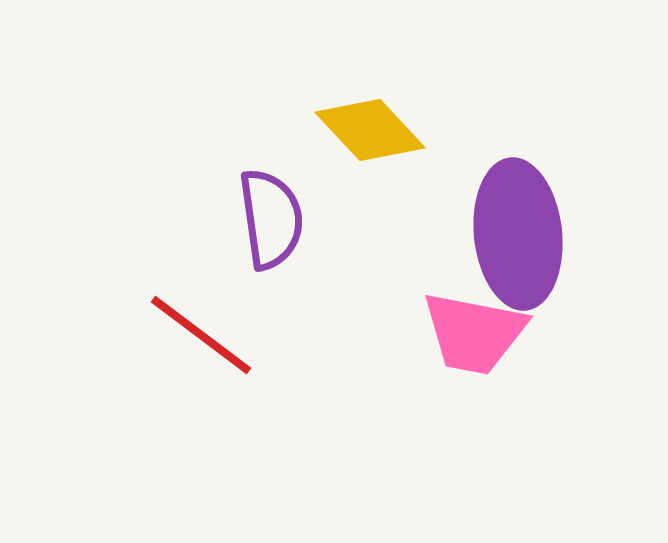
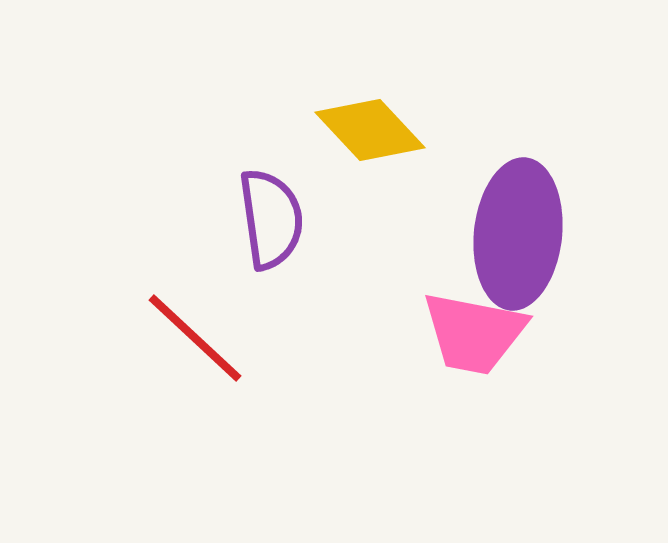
purple ellipse: rotated 12 degrees clockwise
red line: moved 6 px left, 3 px down; rotated 6 degrees clockwise
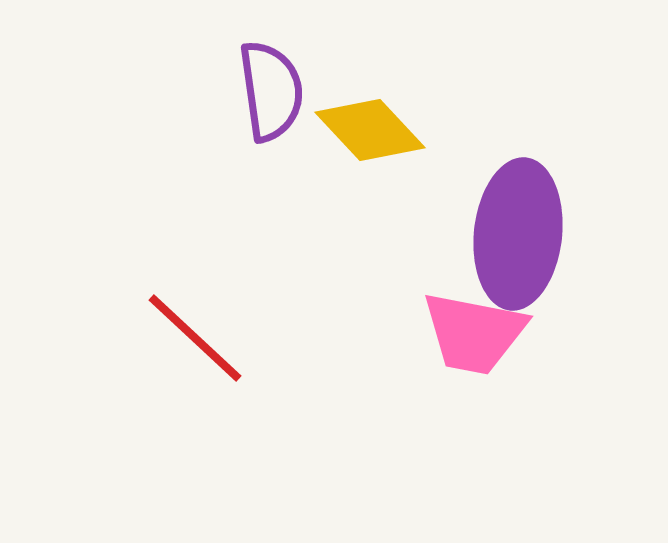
purple semicircle: moved 128 px up
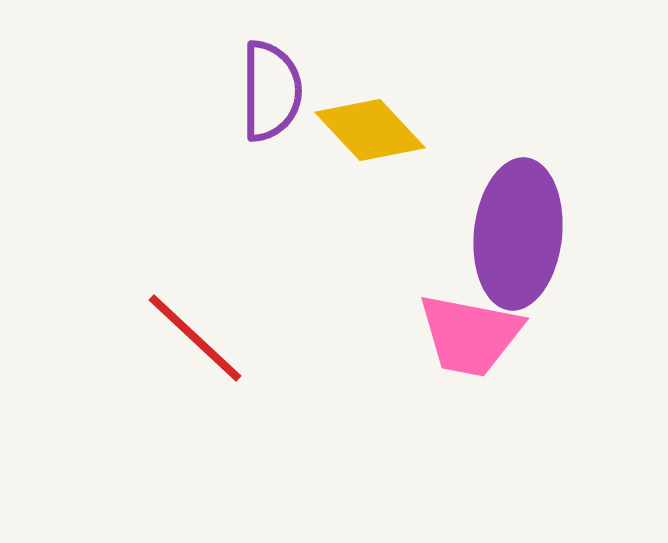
purple semicircle: rotated 8 degrees clockwise
pink trapezoid: moved 4 px left, 2 px down
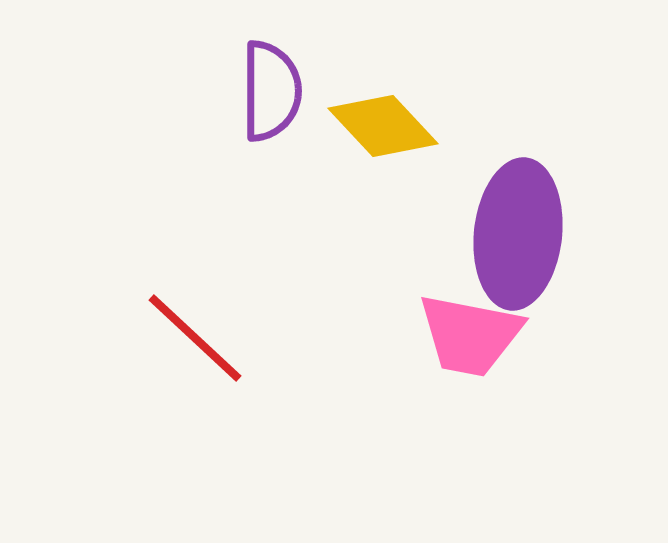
yellow diamond: moved 13 px right, 4 px up
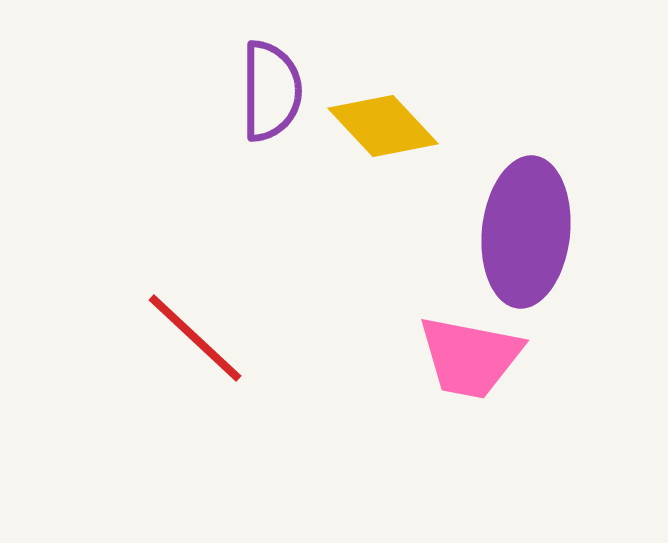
purple ellipse: moved 8 px right, 2 px up
pink trapezoid: moved 22 px down
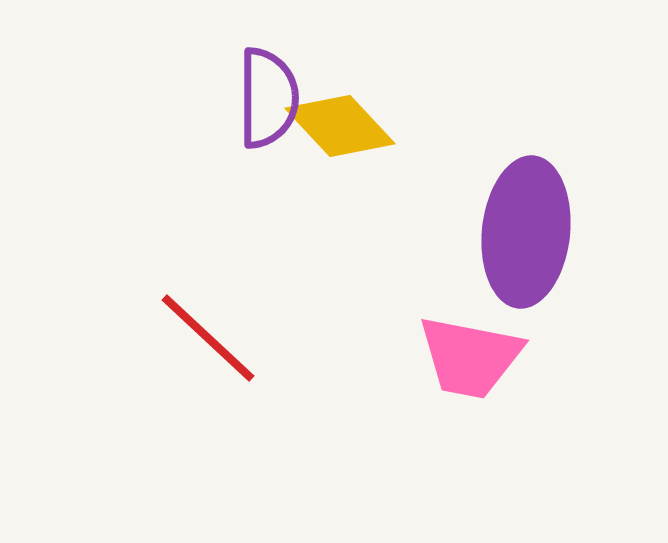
purple semicircle: moved 3 px left, 7 px down
yellow diamond: moved 43 px left
red line: moved 13 px right
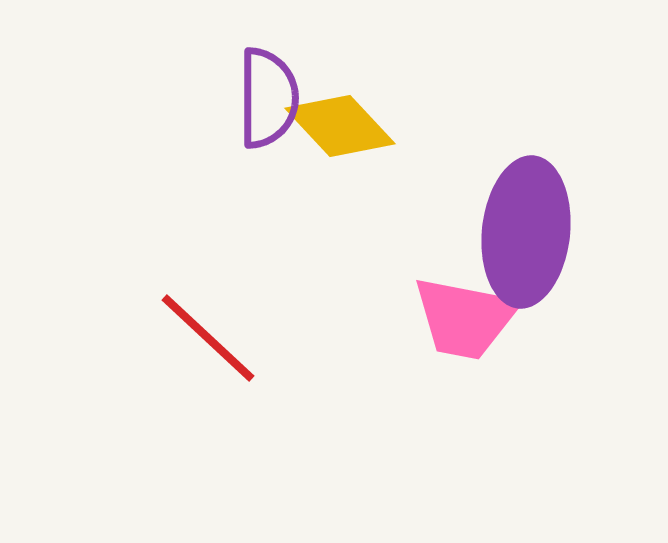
pink trapezoid: moved 5 px left, 39 px up
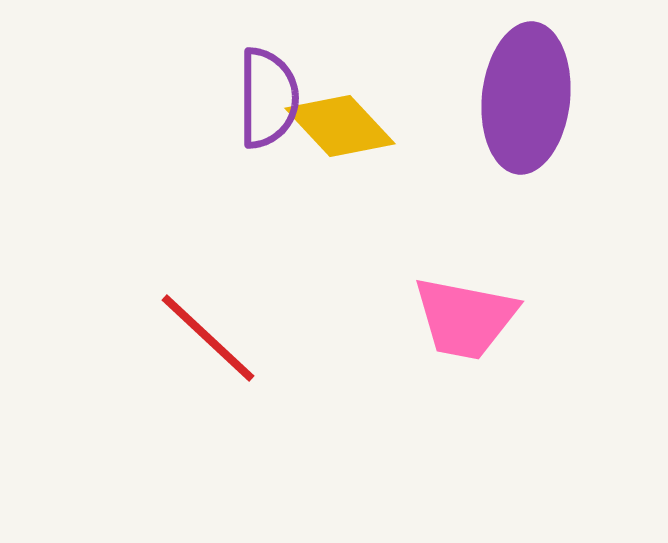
purple ellipse: moved 134 px up
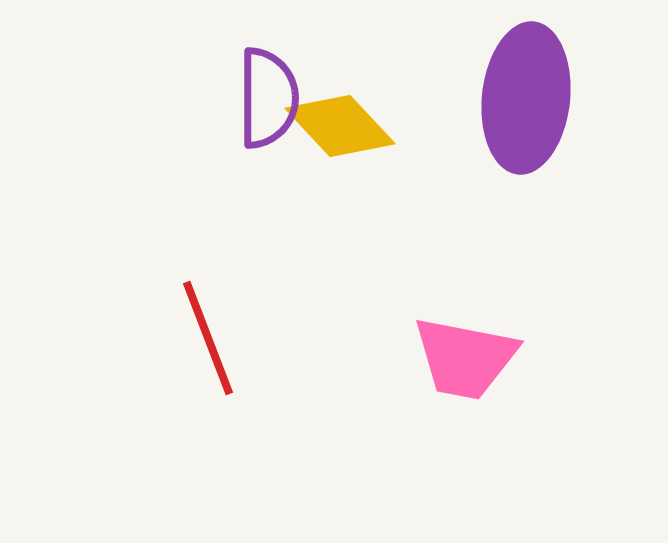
pink trapezoid: moved 40 px down
red line: rotated 26 degrees clockwise
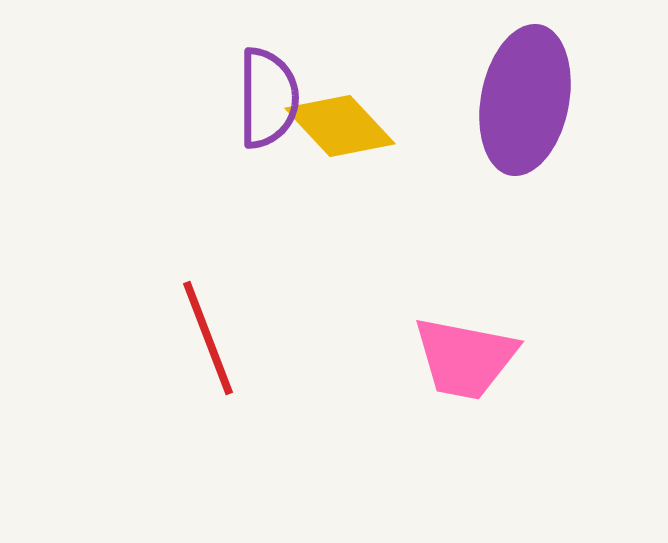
purple ellipse: moved 1 px left, 2 px down; rotated 5 degrees clockwise
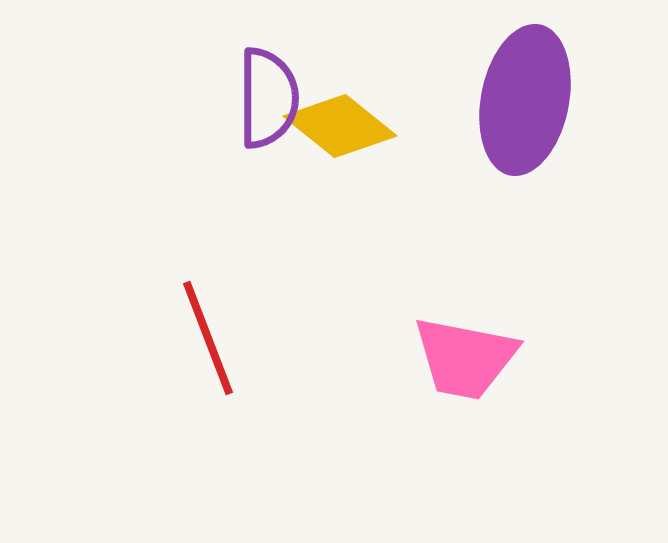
yellow diamond: rotated 8 degrees counterclockwise
